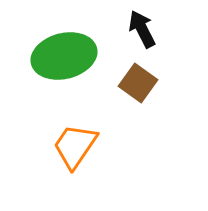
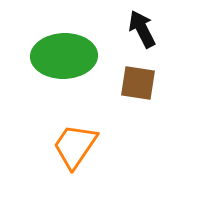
green ellipse: rotated 12 degrees clockwise
brown square: rotated 27 degrees counterclockwise
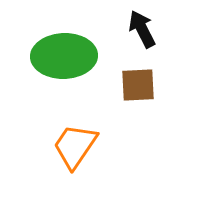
brown square: moved 2 px down; rotated 12 degrees counterclockwise
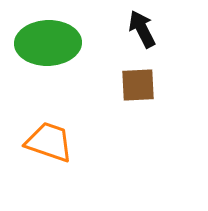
green ellipse: moved 16 px left, 13 px up
orange trapezoid: moved 26 px left, 4 px up; rotated 75 degrees clockwise
